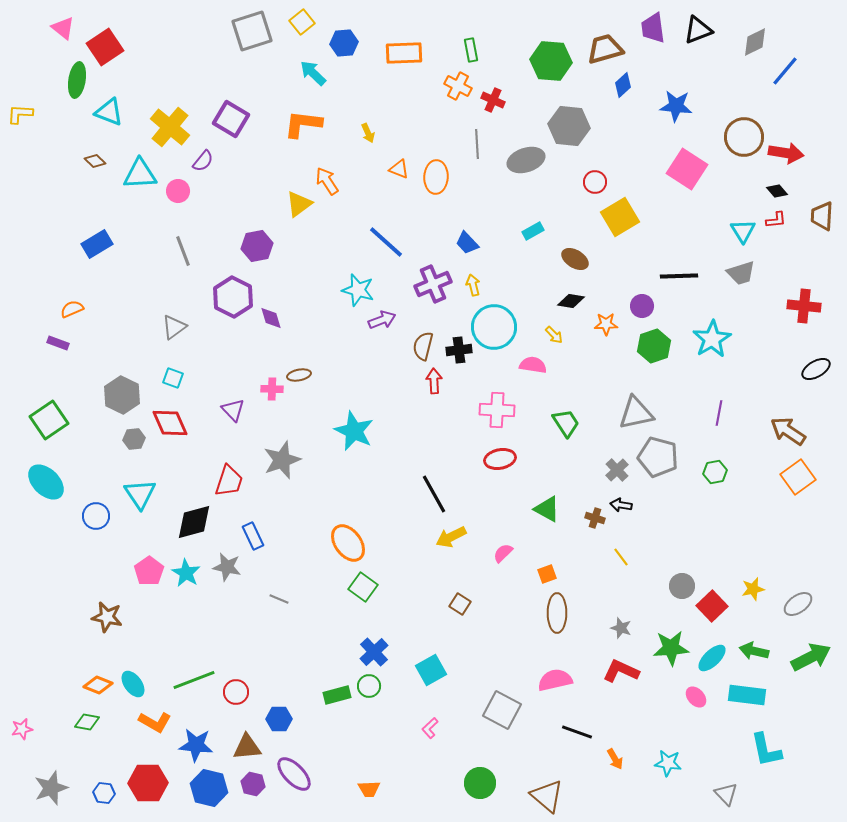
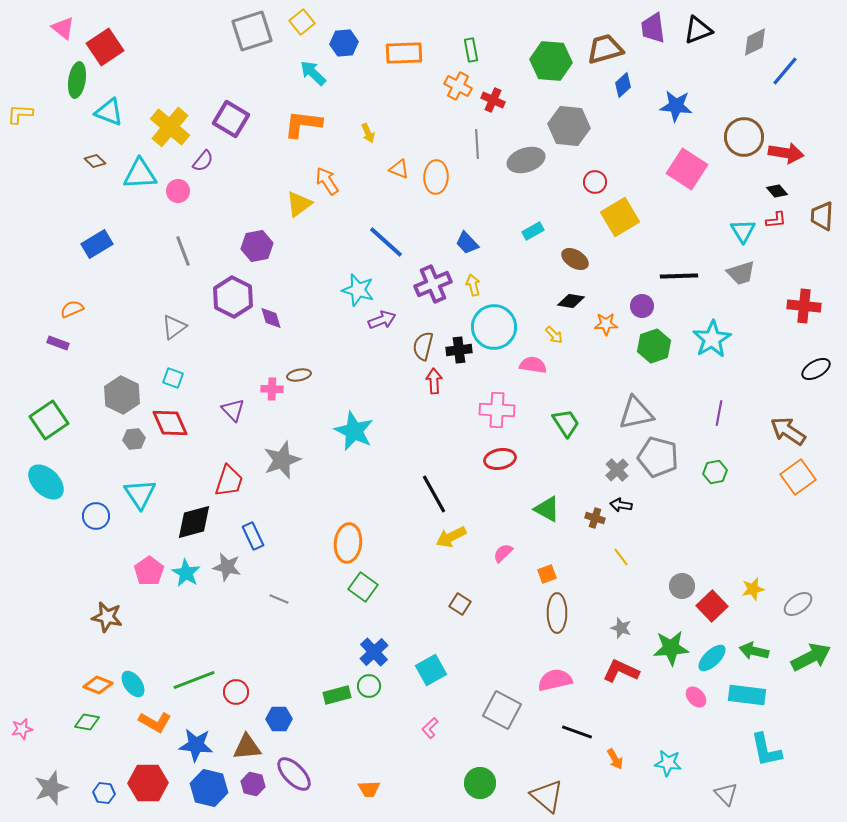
orange ellipse at (348, 543): rotated 42 degrees clockwise
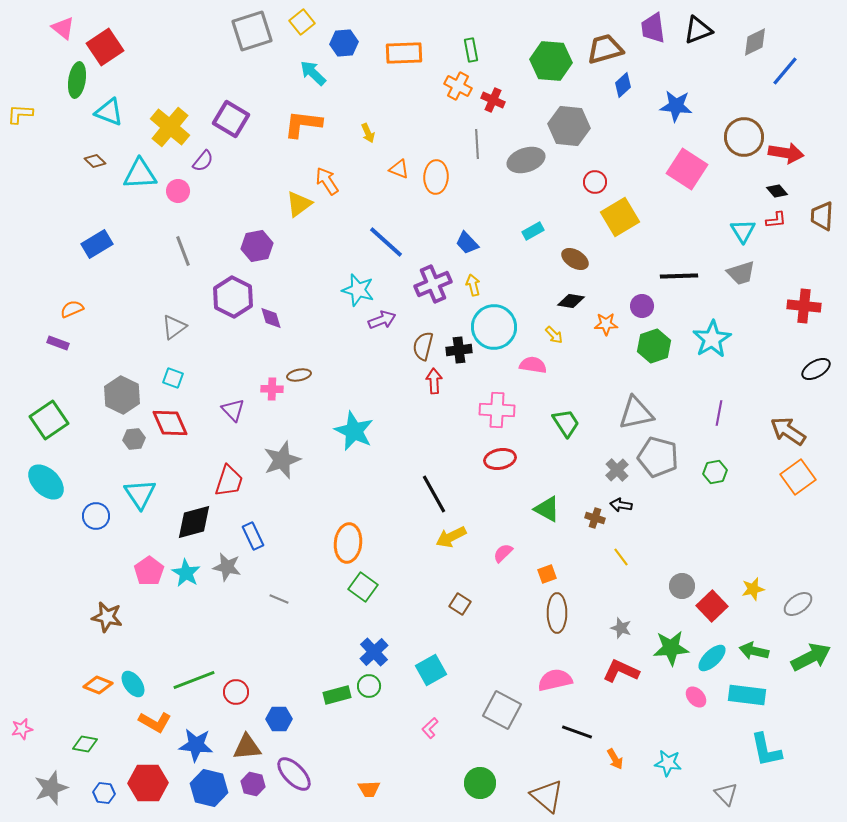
green diamond at (87, 722): moved 2 px left, 22 px down
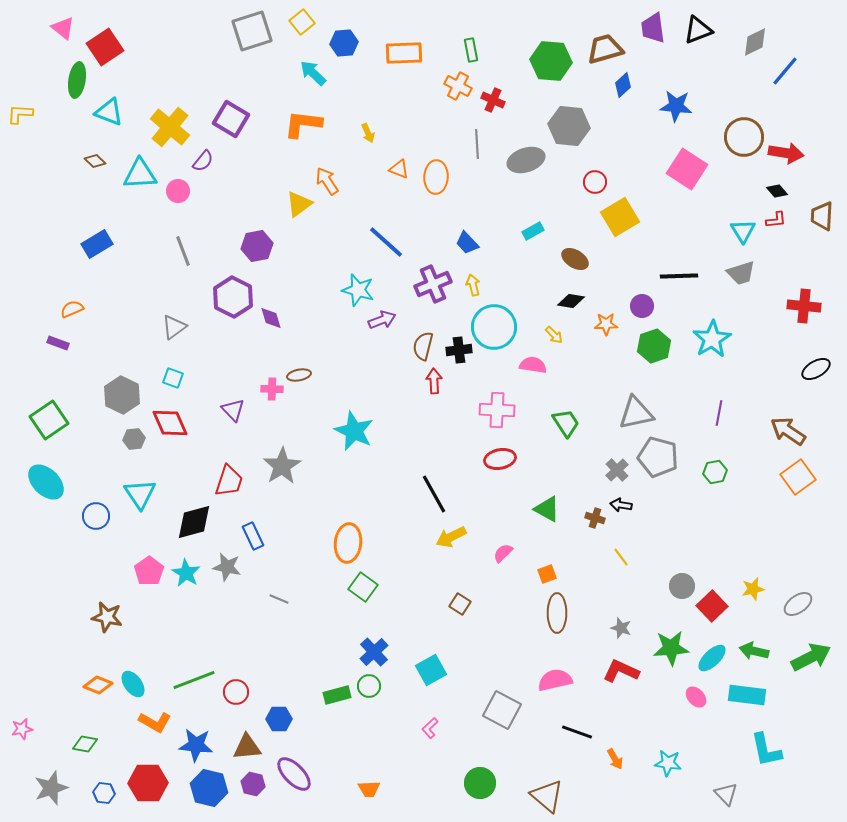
gray star at (282, 460): moved 6 px down; rotated 12 degrees counterclockwise
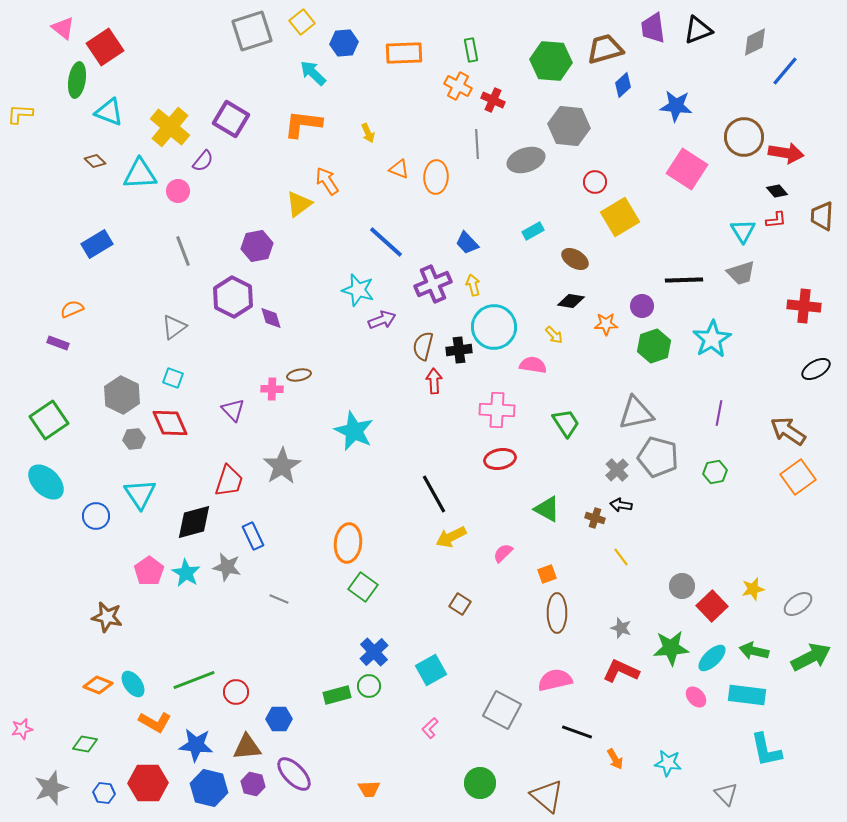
black line at (679, 276): moved 5 px right, 4 px down
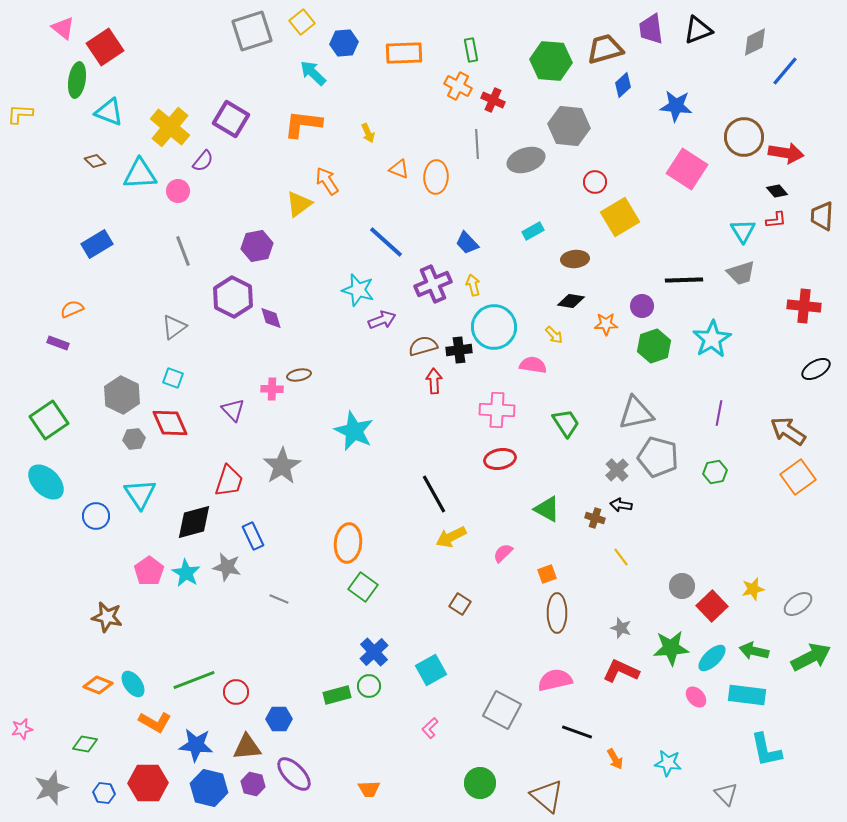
purple trapezoid at (653, 28): moved 2 px left, 1 px down
brown ellipse at (575, 259): rotated 36 degrees counterclockwise
brown semicircle at (423, 346): rotated 60 degrees clockwise
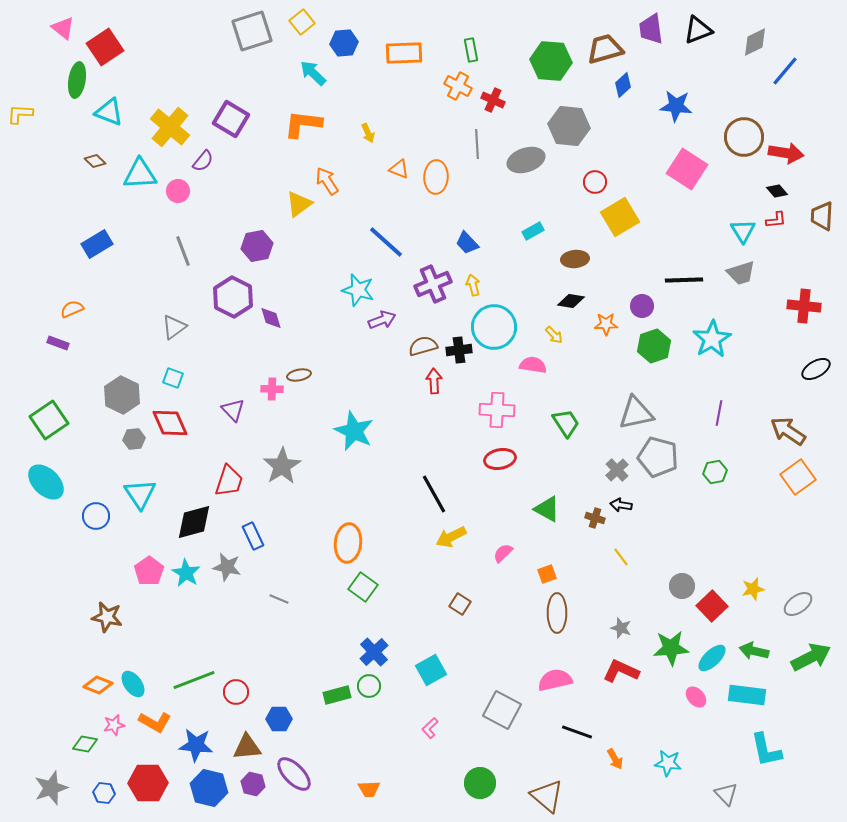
pink star at (22, 729): moved 92 px right, 4 px up
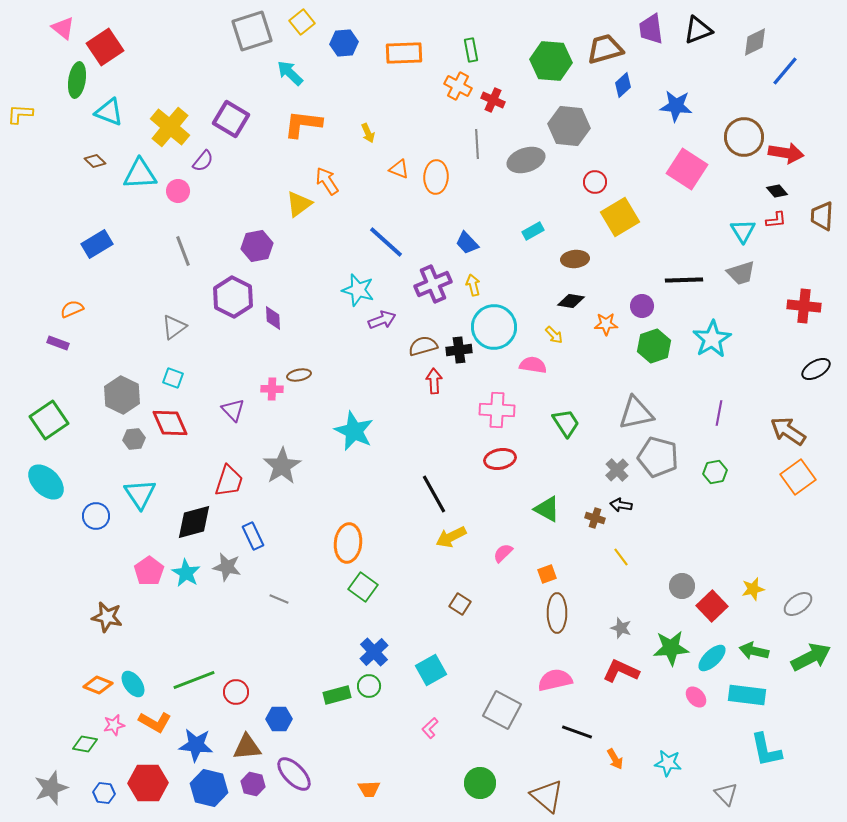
cyan arrow at (313, 73): moved 23 px left
purple diamond at (271, 318): moved 2 px right; rotated 15 degrees clockwise
